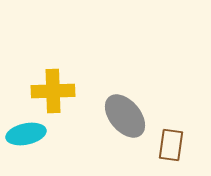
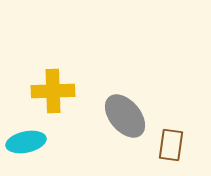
cyan ellipse: moved 8 px down
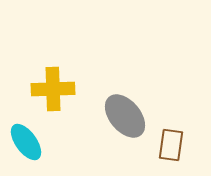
yellow cross: moved 2 px up
cyan ellipse: rotated 66 degrees clockwise
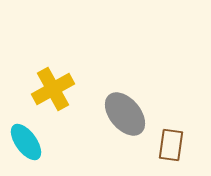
yellow cross: rotated 27 degrees counterclockwise
gray ellipse: moved 2 px up
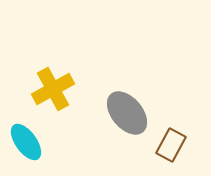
gray ellipse: moved 2 px right, 1 px up
brown rectangle: rotated 20 degrees clockwise
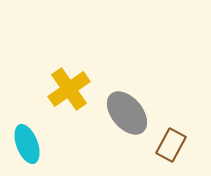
yellow cross: moved 16 px right; rotated 6 degrees counterclockwise
cyan ellipse: moved 1 px right, 2 px down; rotated 15 degrees clockwise
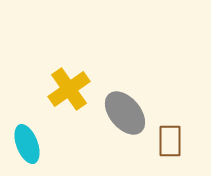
gray ellipse: moved 2 px left
brown rectangle: moved 1 px left, 4 px up; rotated 28 degrees counterclockwise
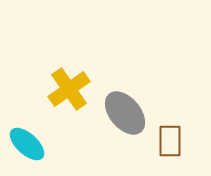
cyan ellipse: rotated 27 degrees counterclockwise
